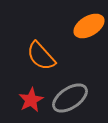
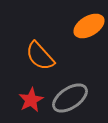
orange semicircle: moved 1 px left
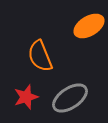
orange semicircle: rotated 20 degrees clockwise
red star: moved 5 px left, 3 px up; rotated 10 degrees clockwise
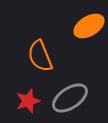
red star: moved 2 px right, 4 px down
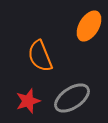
orange ellipse: rotated 28 degrees counterclockwise
gray ellipse: moved 2 px right
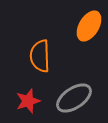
orange semicircle: rotated 20 degrees clockwise
gray ellipse: moved 2 px right
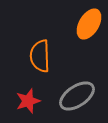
orange ellipse: moved 2 px up
gray ellipse: moved 3 px right, 2 px up
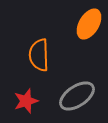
orange semicircle: moved 1 px left, 1 px up
red star: moved 2 px left
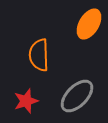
gray ellipse: rotated 12 degrees counterclockwise
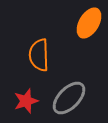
orange ellipse: moved 1 px up
gray ellipse: moved 8 px left, 2 px down
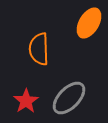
orange semicircle: moved 6 px up
red star: rotated 15 degrees counterclockwise
